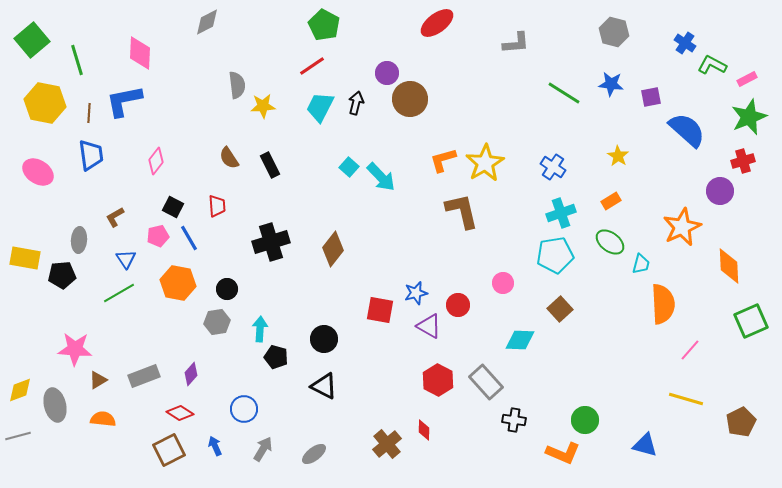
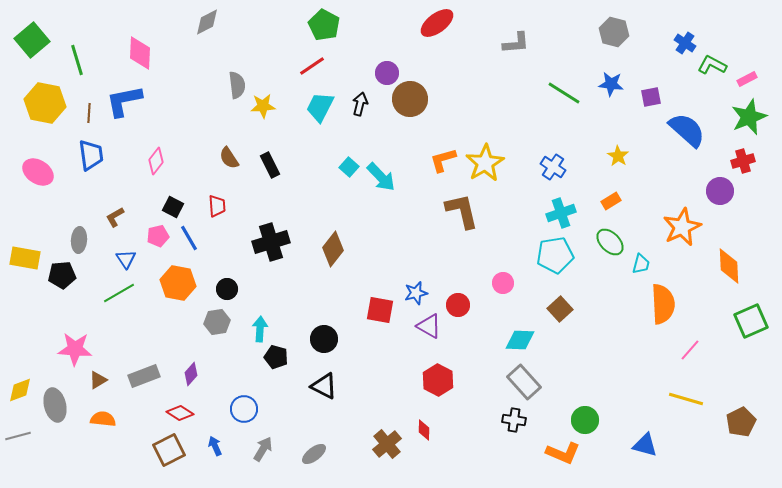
black arrow at (356, 103): moved 4 px right, 1 px down
green ellipse at (610, 242): rotated 8 degrees clockwise
gray rectangle at (486, 382): moved 38 px right
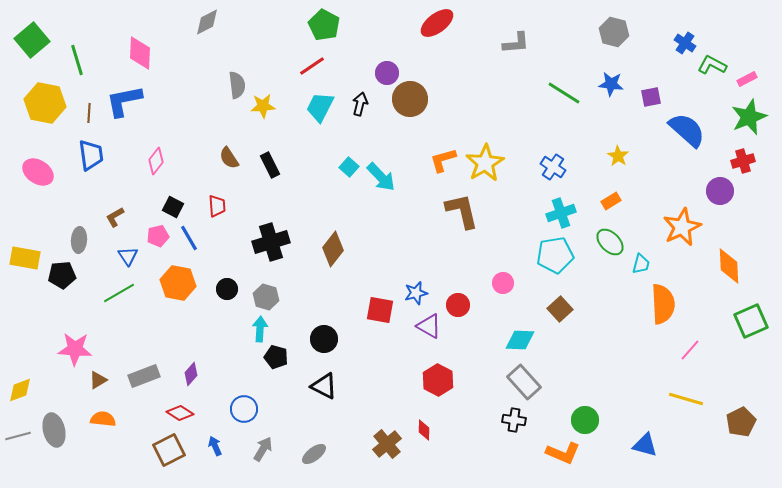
blue triangle at (126, 259): moved 2 px right, 3 px up
gray hexagon at (217, 322): moved 49 px right, 25 px up; rotated 25 degrees clockwise
gray ellipse at (55, 405): moved 1 px left, 25 px down
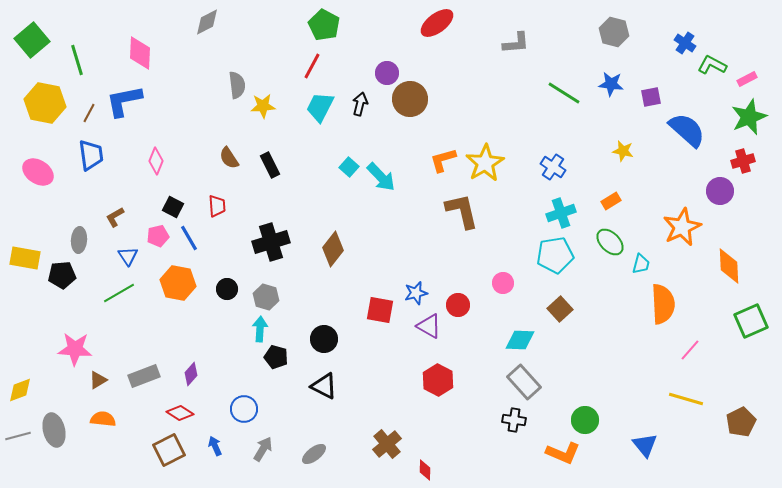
red line at (312, 66): rotated 28 degrees counterclockwise
brown line at (89, 113): rotated 24 degrees clockwise
yellow star at (618, 156): moved 5 px right, 5 px up; rotated 20 degrees counterclockwise
pink diamond at (156, 161): rotated 16 degrees counterclockwise
red diamond at (424, 430): moved 1 px right, 40 px down
blue triangle at (645, 445): rotated 36 degrees clockwise
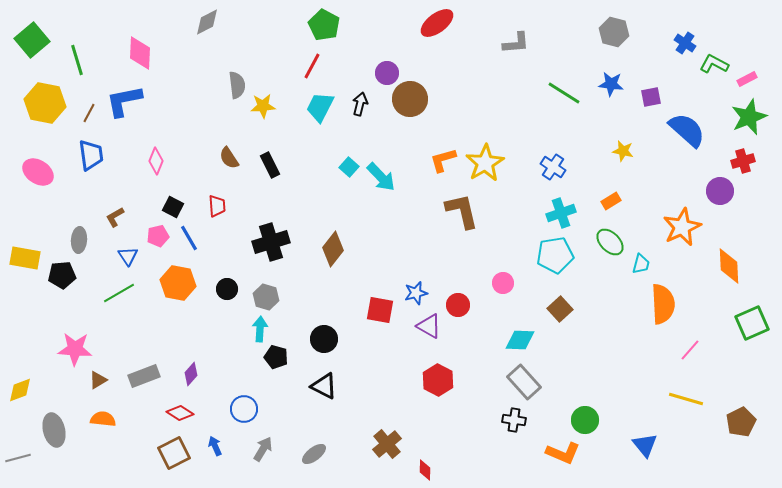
green L-shape at (712, 65): moved 2 px right, 1 px up
green square at (751, 321): moved 1 px right, 2 px down
gray line at (18, 436): moved 22 px down
brown square at (169, 450): moved 5 px right, 3 px down
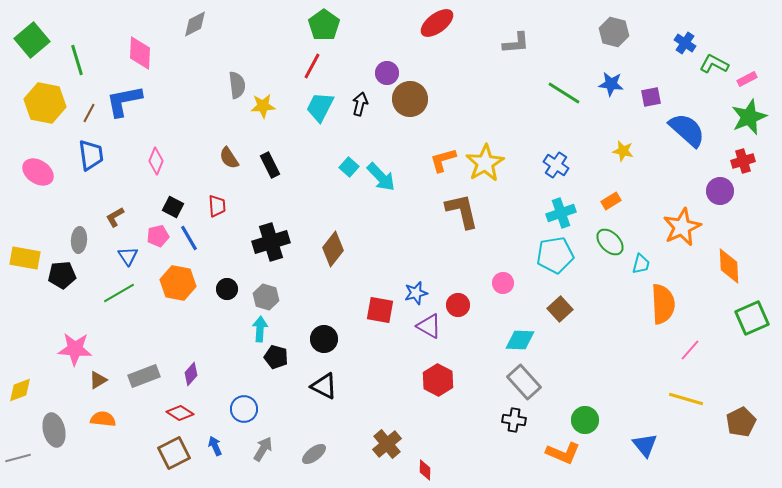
gray diamond at (207, 22): moved 12 px left, 2 px down
green pentagon at (324, 25): rotated 8 degrees clockwise
blue cross at (553, 167): moved 3 px right, 2 px up
green square at (752, 323): moved 5 px up
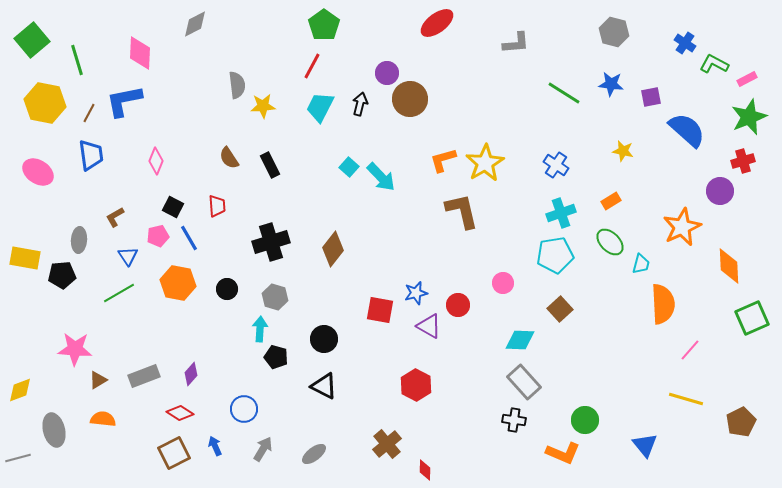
gray hexagon at (266, 297): moved 9 px right
red hexagon at (438, 380): moved 22 px left, 5 px down
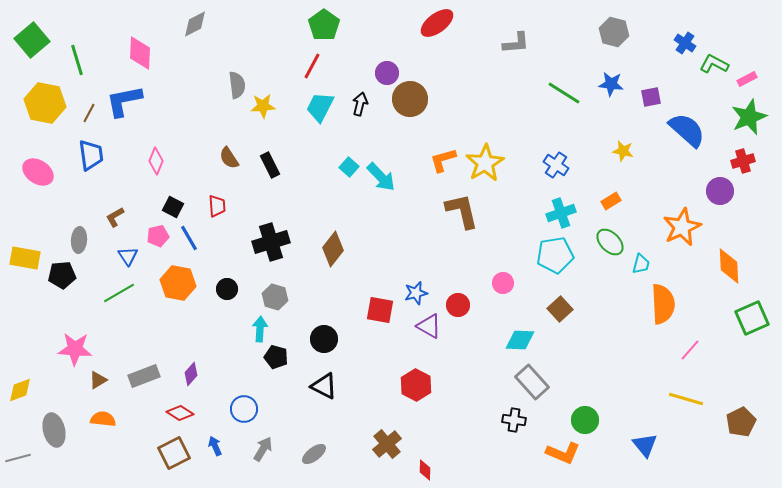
gray rectangle at (524, 382): moved 8 px right
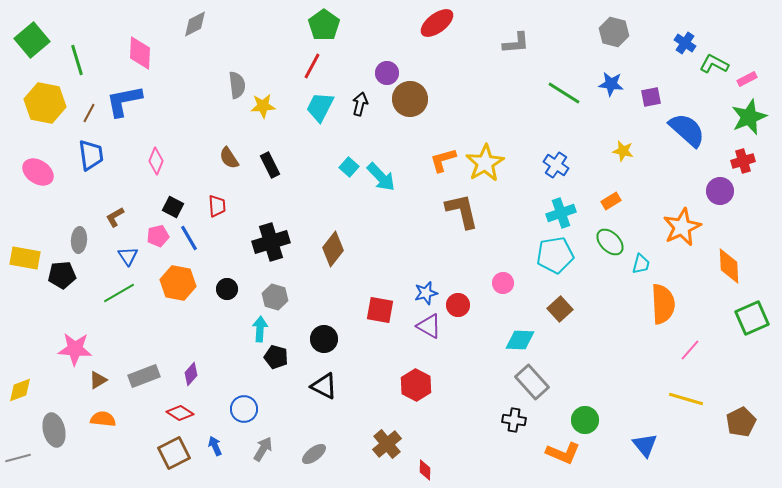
blue star at (416, 293): moved 10 px right
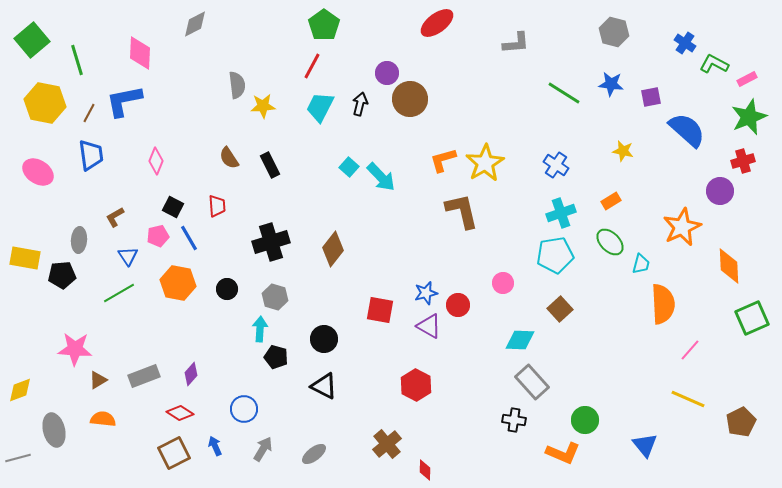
yellow line at (686, 399): moved 2 px right; rotated 8 degrees clockwise
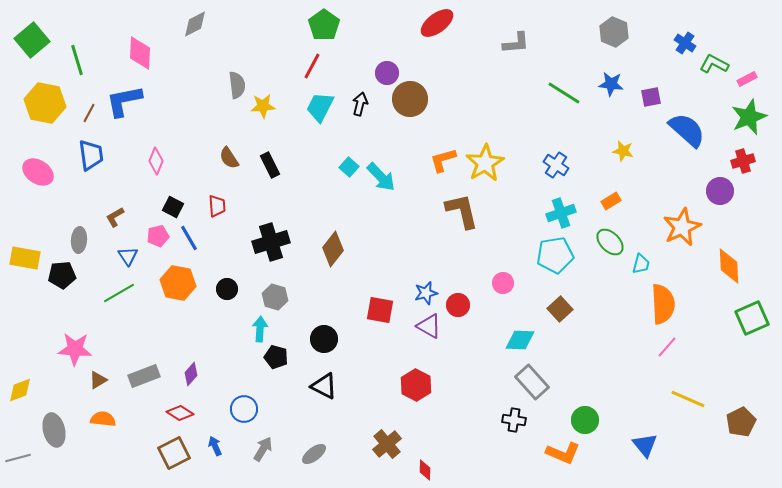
gray hexagon at (614, 32): rotated 8 degrees clockwise
pink line at (690, 350): moved 23 px left, 3 px up
